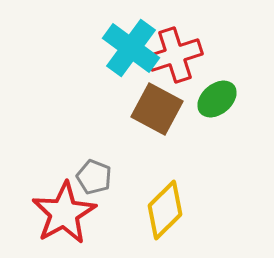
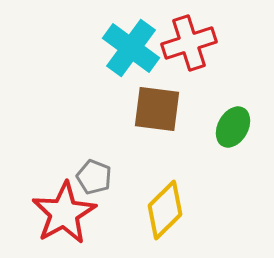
red cross: moved 14 px right, 12 px up
green ellipse: moved 16 px right, 28 px down; rotated 21 degrees counterclockwise
brown square: rotated 21 degrees counterclockwise
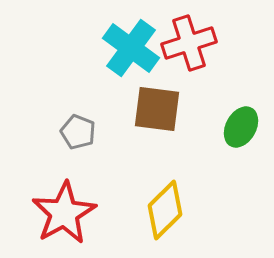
green ellipse: moved 8 px right
gray pentagon: moved 16 px left, 45 px up
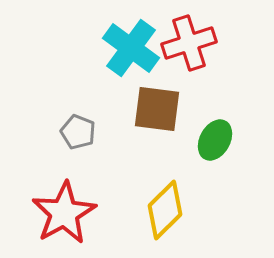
green ellipse: moved 26 px left, 13 px down
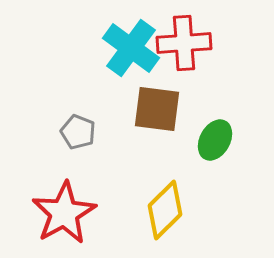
red cross: moved 5 px left; rotated 14 degrees clockwise
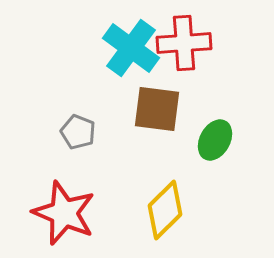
red star: rotated 20 degrees counterclockwise
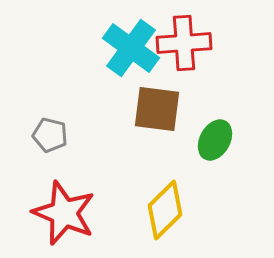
gray pentagon: moved 28 px left, 3 px down; rotated 8 degrees counterclockwise
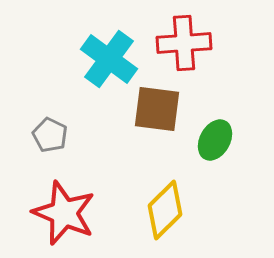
cyan cross: moved 22 px left, 11 px down
gray pentagon: rotated 12 degrees clockwise
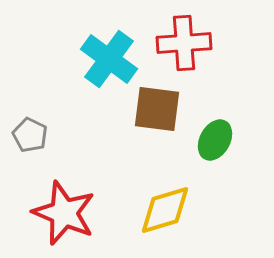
gray pentagon: moved 20 px left
yellow diamond: rotated 28 degrees clockwise
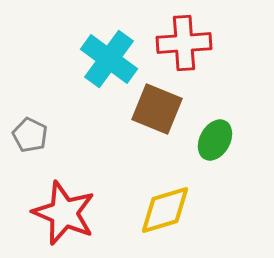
brown square: rotated 15 degrees clockwise
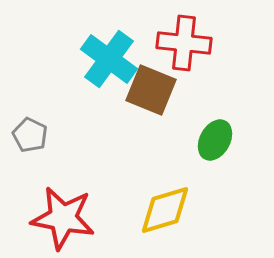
red cross: rotated 10 degrees clockwise
brown square: moved 6 px left, 19 px up
red star: moved 1 px left, 5 px down; rotated 12 degrees counterclockwise
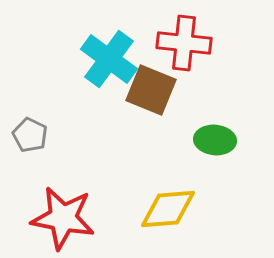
green ellipse: rotated 66 degrees clockwise
yellow diamond: moved 3 px right, 1 px up; rotated 12 degrees clockwise
